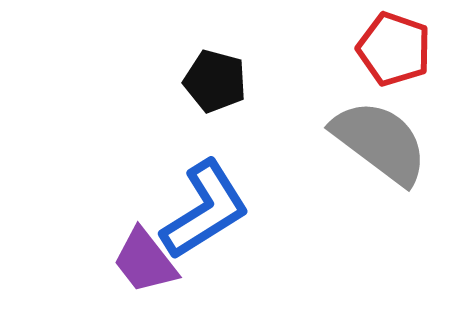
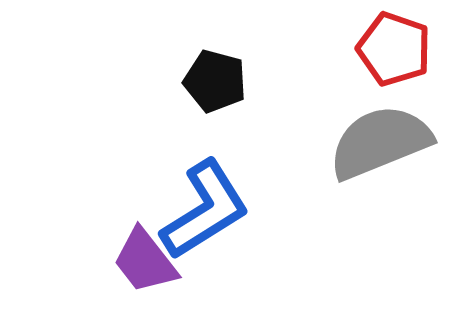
gray semicircle: rotated 59 degrees counterclockwise
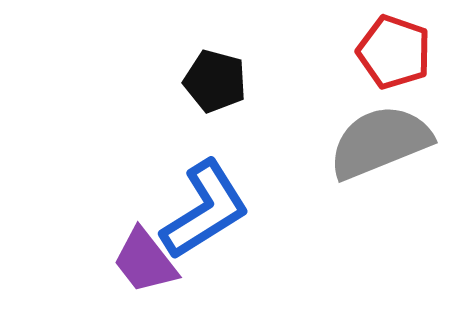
red pentagon: moved 3 px down
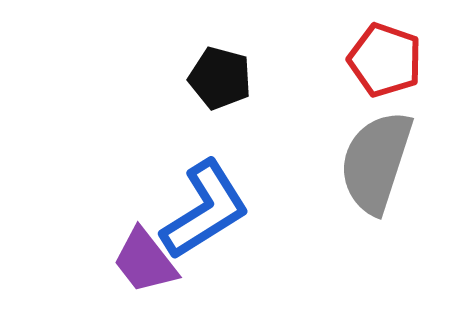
red pentagon: moved 9 px left, 8 px down
black pentagon: moved 5 px right, 3 px up
gray semicircle: moved 4 px left, 20 px down; rotated 50 degrees counterclockwise
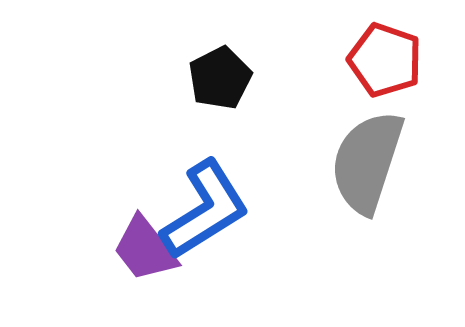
black pentagon: rotated 30 degrees clockwise
gray semicircle: moved 9 px left
purple trapezoid: moved 12 px up
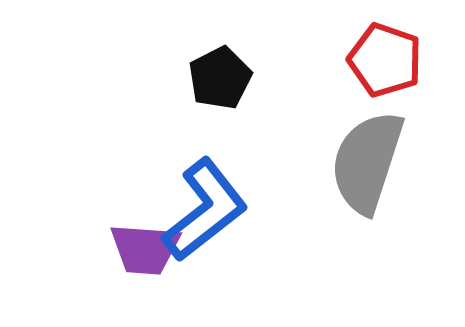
blue L-shape: rotated 6 degrees counterclockwise
purple trapezoid: rotated 48 degrees counterclockwise
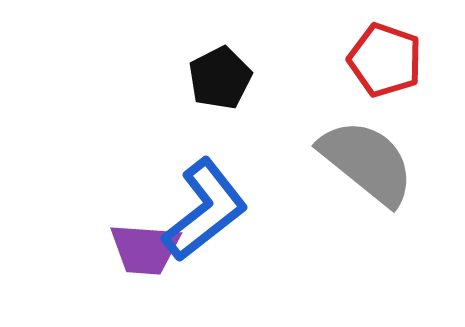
gray semicircle: rotated 111 degrees clockwise
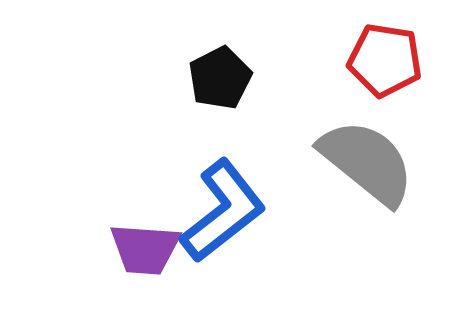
red pentagon: rotated 10 degrees counterclockwise
blue L-shape: moved 18 px right, 1 px down
